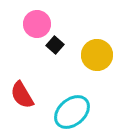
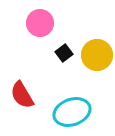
pink circle: moved 3 px right, 1 px up
black square: moved 9 px right, 8 px down; rotated 12 degrees clockwise
cyan ellipse: rotated 21 degrees clockwise
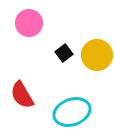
pink circle: moved 11 px left
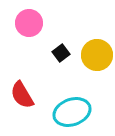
black square: moved 3 px left
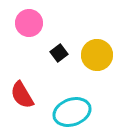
black square: moved 2 px left
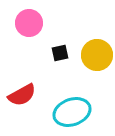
black square: moved 1 px right; rotated 24 degrees clockwise
red semicircle: rotated 88 degrees counterclockwise
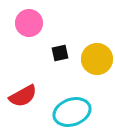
yellow circle: moved 4 px down
red semicircle: moved 1 px right, 1 px down
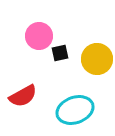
pink circle: moved 10 px right, 13 px down
cyan ellipse: moved 3 px right, 2 px up
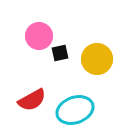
red semicircle: moved 9 px right, 4 px down
